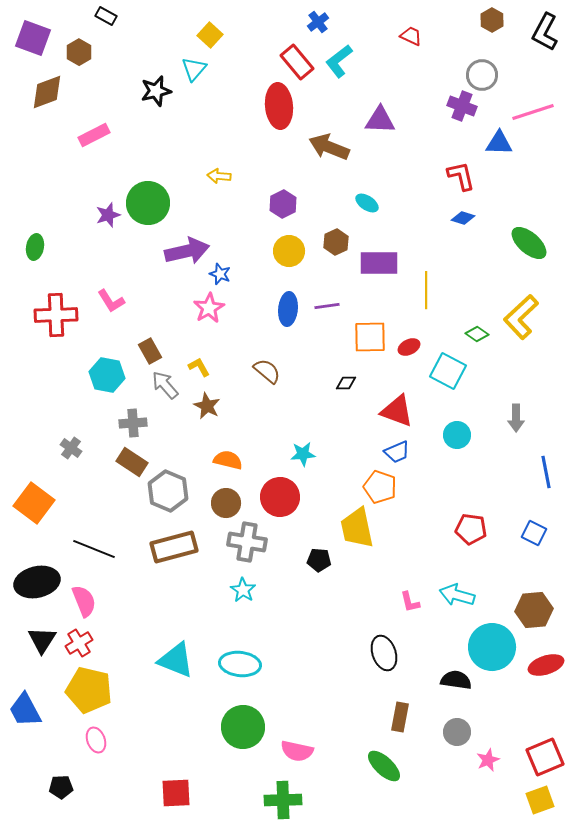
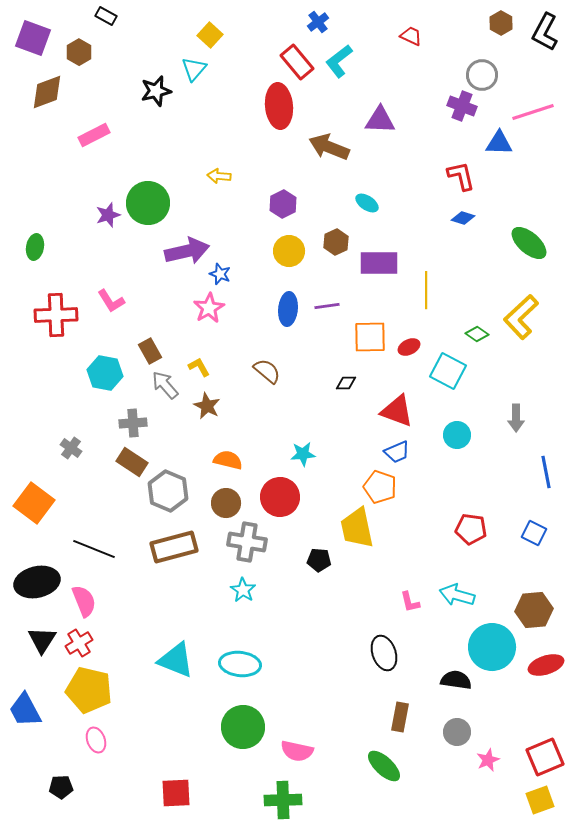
brown hexagon at (492, 20): moved 9 px right, 3 px down
cyan hexagon at (107, 375): moved 2 px left, 2 px up
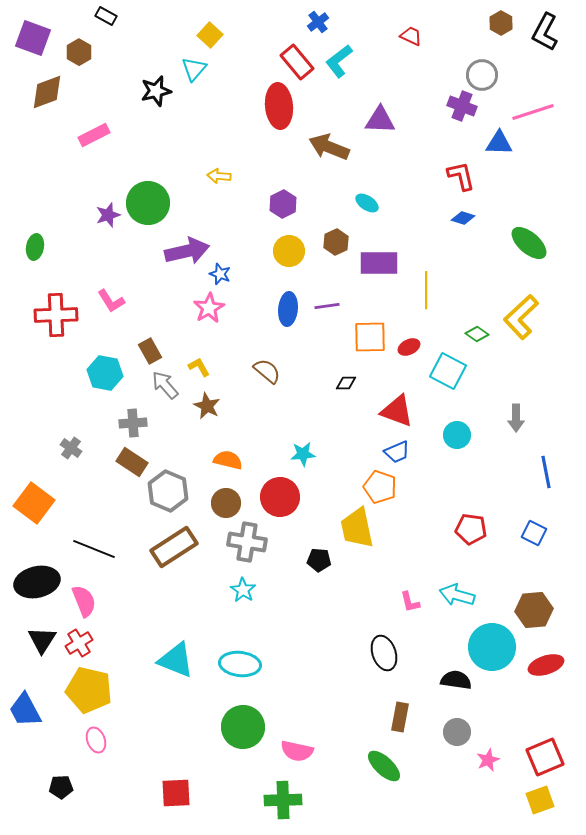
brown rectangle at (174, 547): rotated 18 degrees counterclockwise
